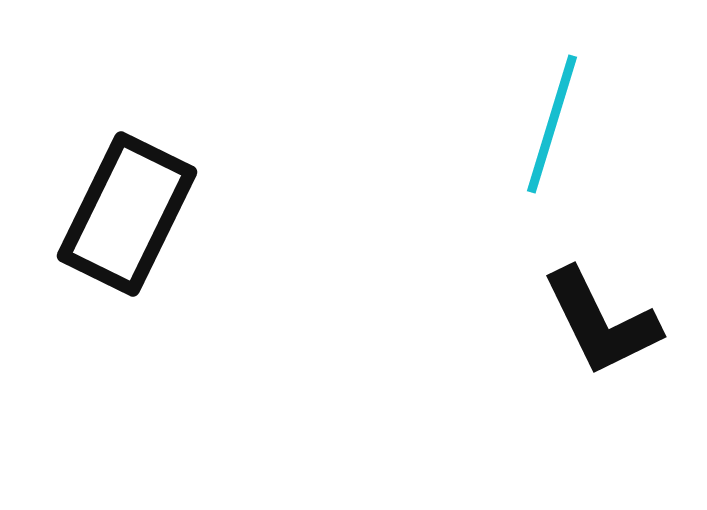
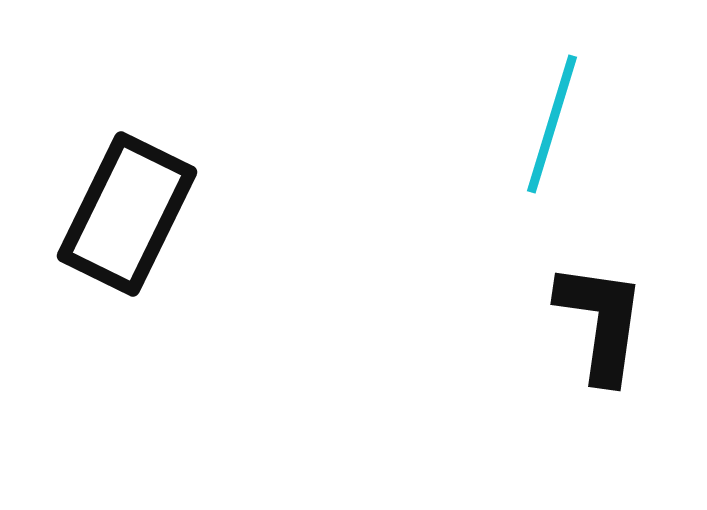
black L-shape: rotated 146 degrees counterclockwise
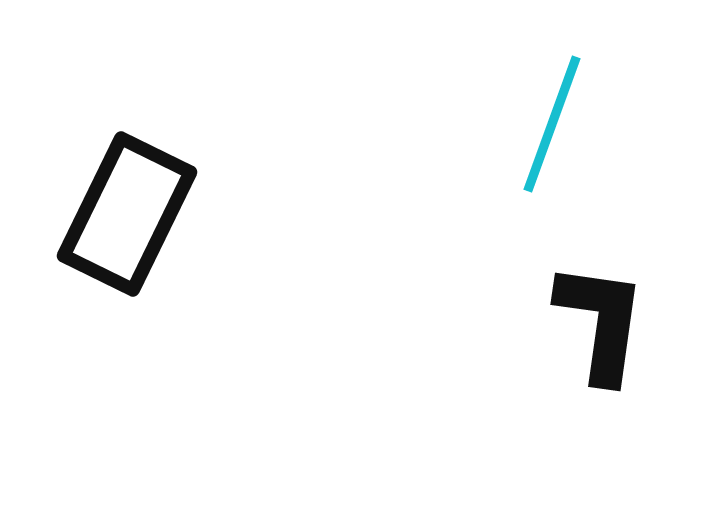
cyan line: rotated 3 degrees clockwise
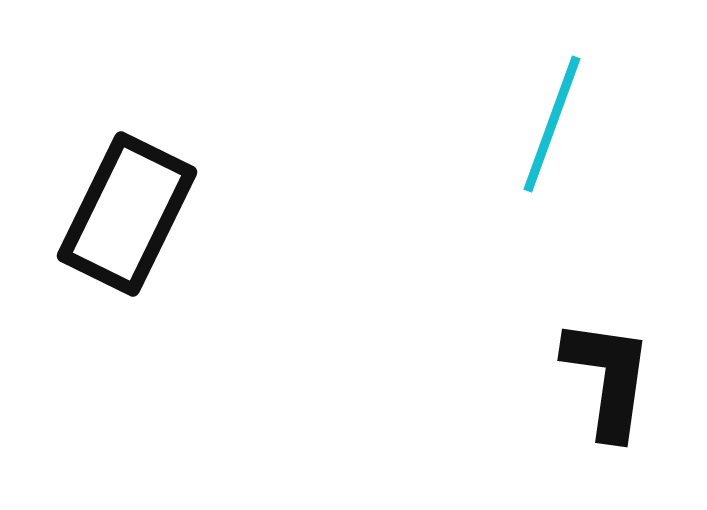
black L-shape: moved 7 px right, 56 px down
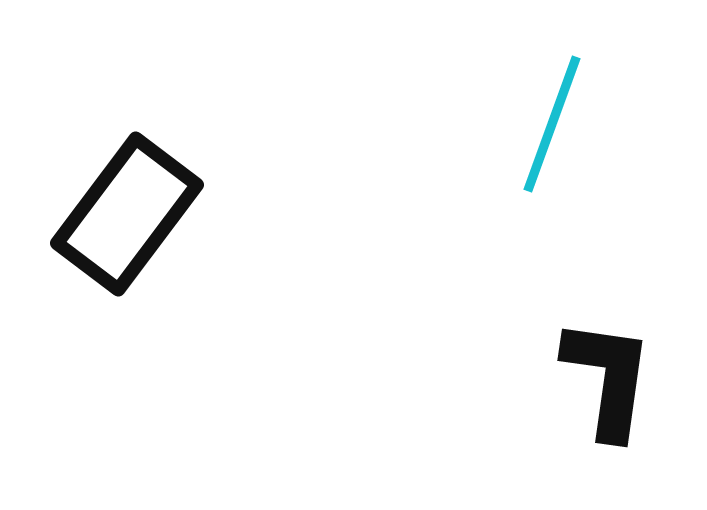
black rectangle: rotated 11 degrees clockwise
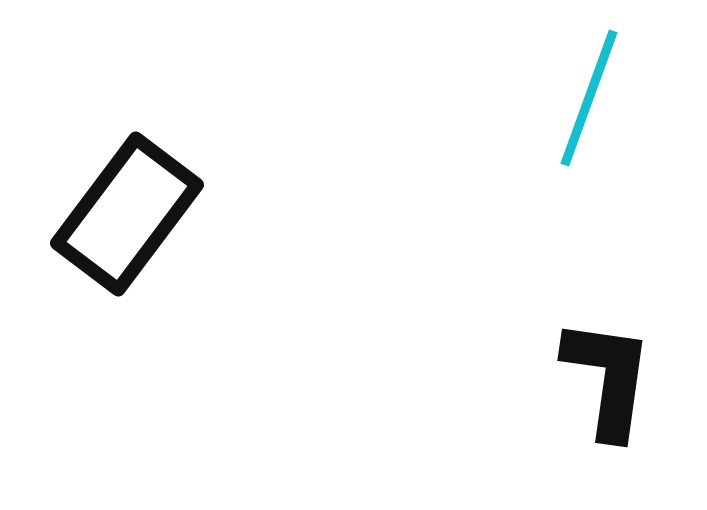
cyan line: moved 37 px right, 26 px up
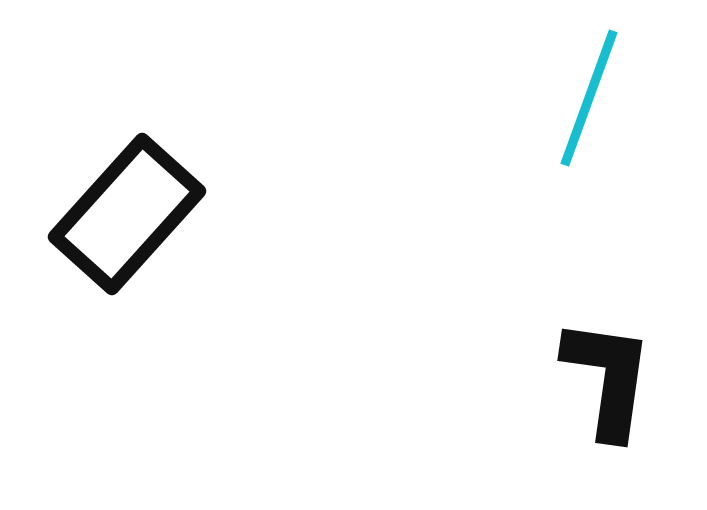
black rectangle: rotated 5 degrees clockwise
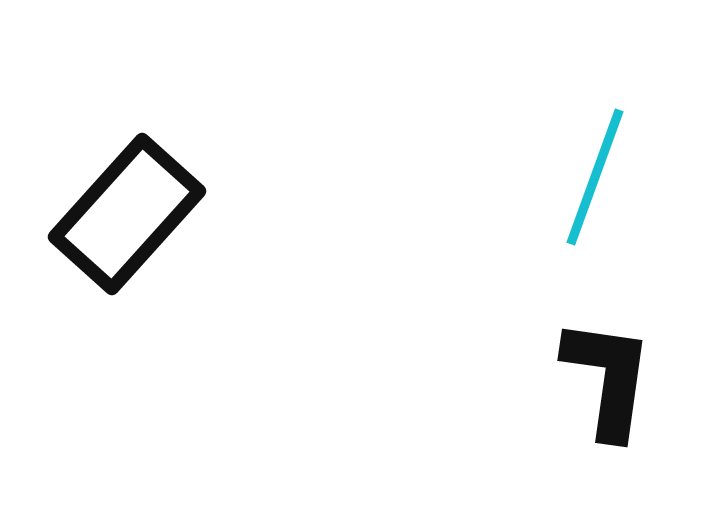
cyan line: moved 6 px right, 79 px down
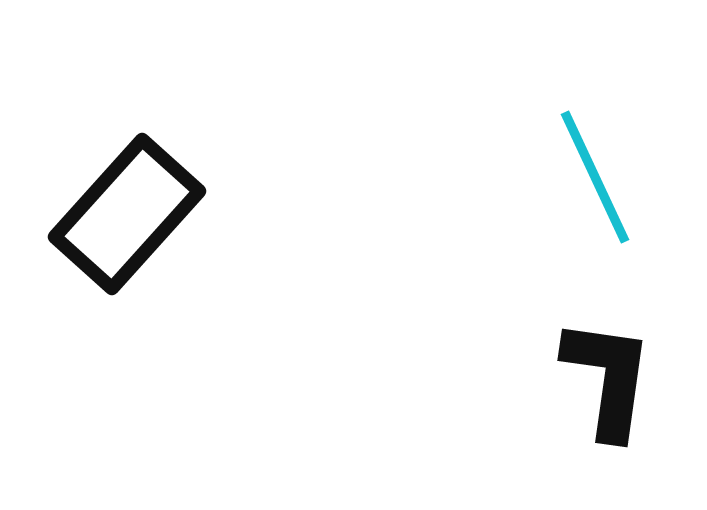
cyan line: rotated 45 degrees counterclockwise
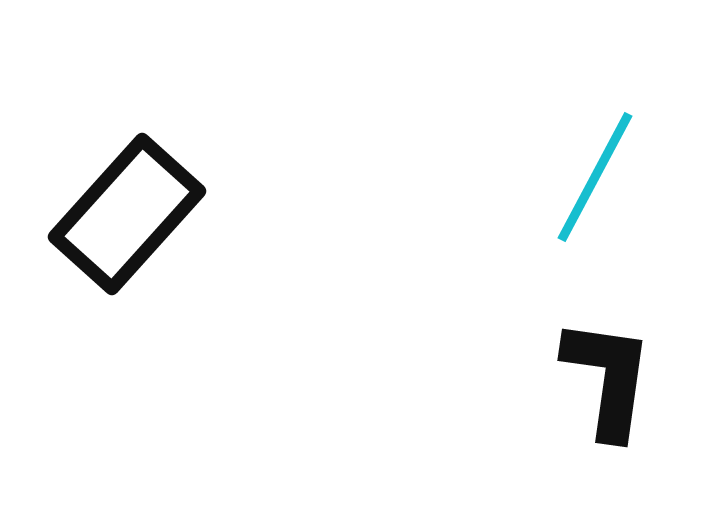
cyan line: rotated 53 degrees clockwise
